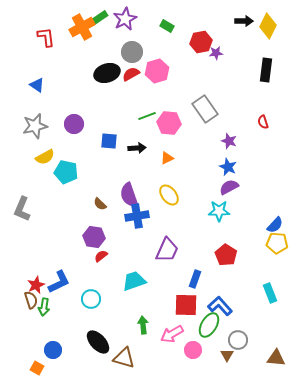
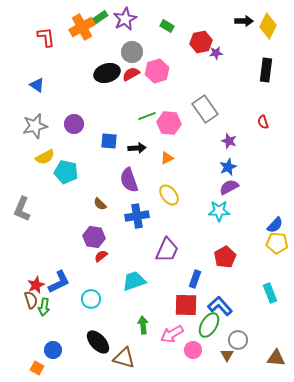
blue star at (228, 167): rotated 24 degrees clockwise
purple semicircle at (129, 195): moved 15 px up
red pentagon at (226, 255): moved 1 px left, 2 px down; rotated 10 degrees clockwise
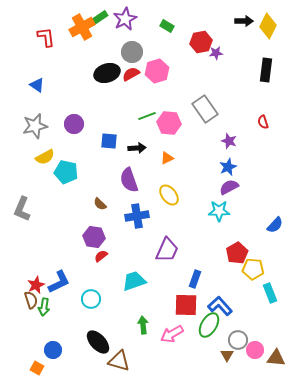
yellow pentagon at (277, 243): moved 24 px left, 26 px down
red pentagon at (225, 257): moved 12 px right, 4 px up
pink circle at (193, 350): moved 62 px right
brown triangle at (124, 358): moved 5 px left, 3 px down
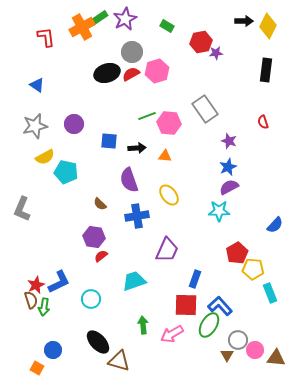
orange triangle at (167, 158): moved 2 px left, 2 px up; rotated 32 degrees clockwise
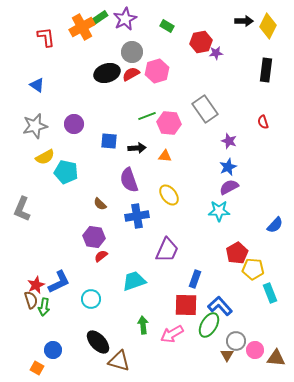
gray circle at (238, 340): moved 2 px left, 1 px down
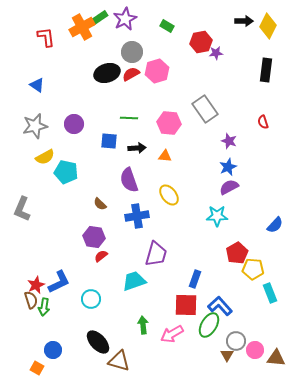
green line at (147, 116): moved 18 px left, 2 px down; rotated 24 degrees clockwise
cyan star at (219, 211): moved 2 px left, 5 px down
purple trapezoid at (167, 250): moved 11 px left, 4 px down; rotated 8 degrees counterclockwise
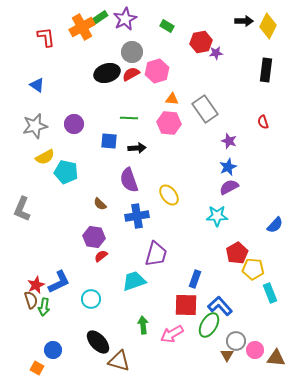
orange triangle at (165, 156): moved 7 px right, 57 px up
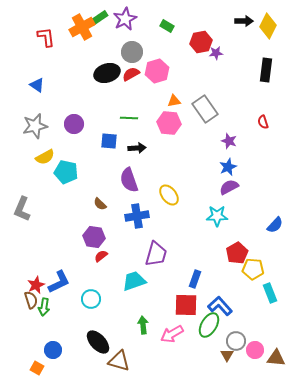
orange triangle at (172, 99): moved 2 px right, 2 px down; rotated 16 degrees counterclockwise
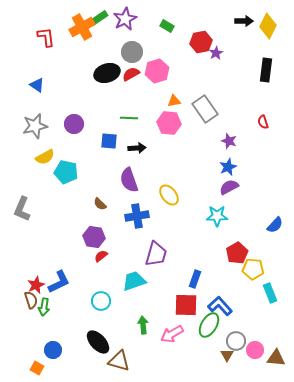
purple star at (216, 53): rotated 24 degrees counterclockwise
cyan circle at (91, 299): moved 10 px right, 2 px down
